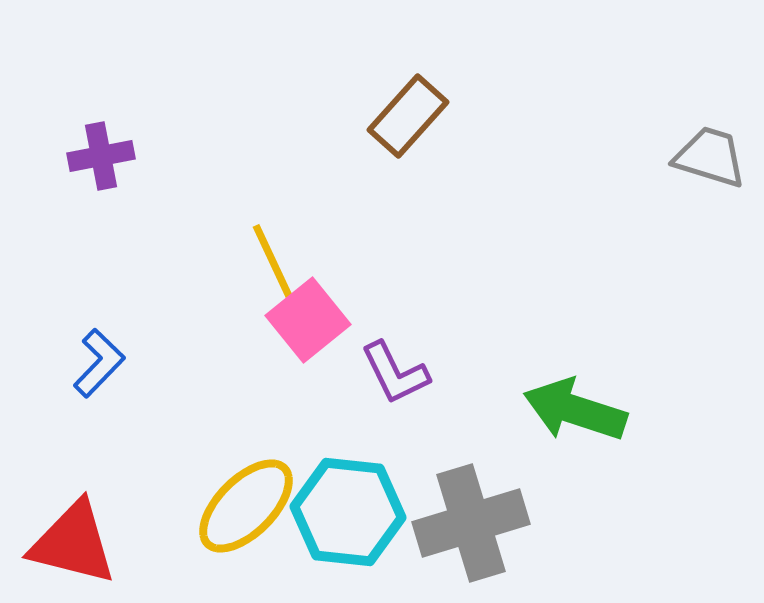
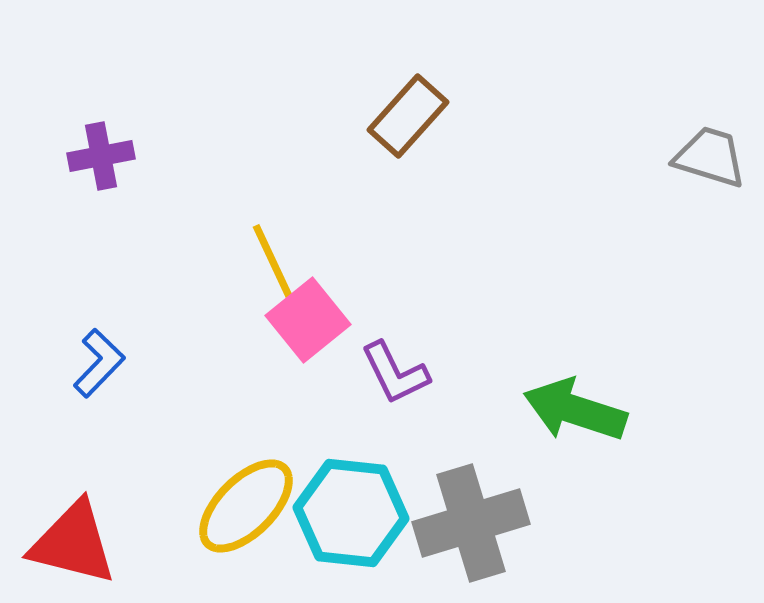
cyan hexagon: moved 3 px right, 1 px down
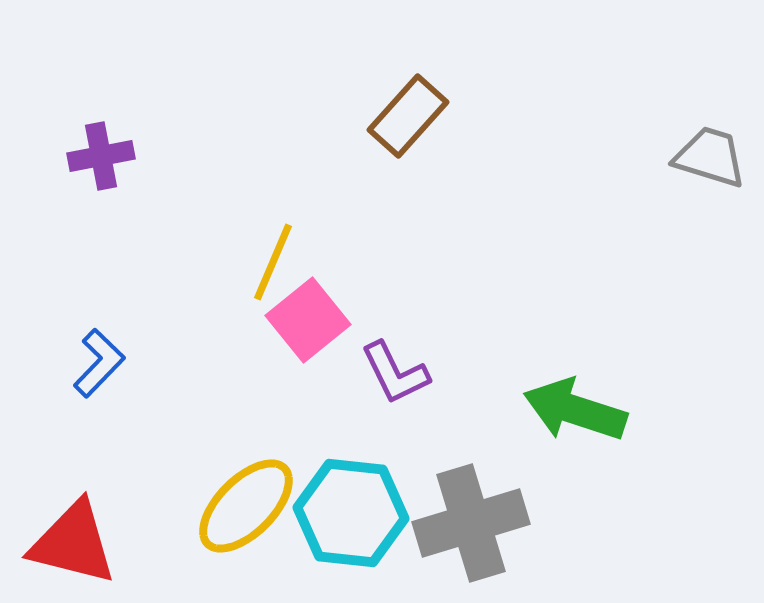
yellow line: rotated 48 degrees clockwise
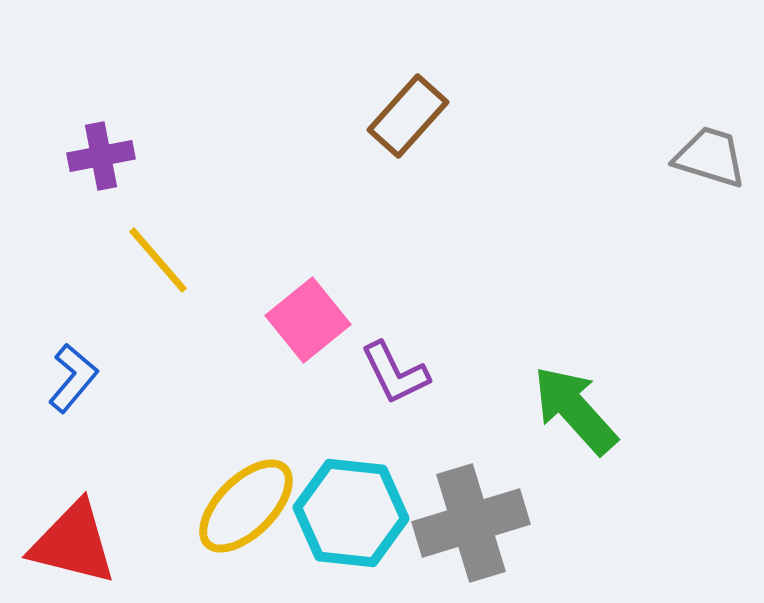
yellow line: moved 115 px left, 2 px up; rotated 64 degrees counterclockwise
blue L-shape: moved 26 px left, 15 px down; rotated 4 degrees counterclockwise
green arrow: rotated 30 degrees clockwise
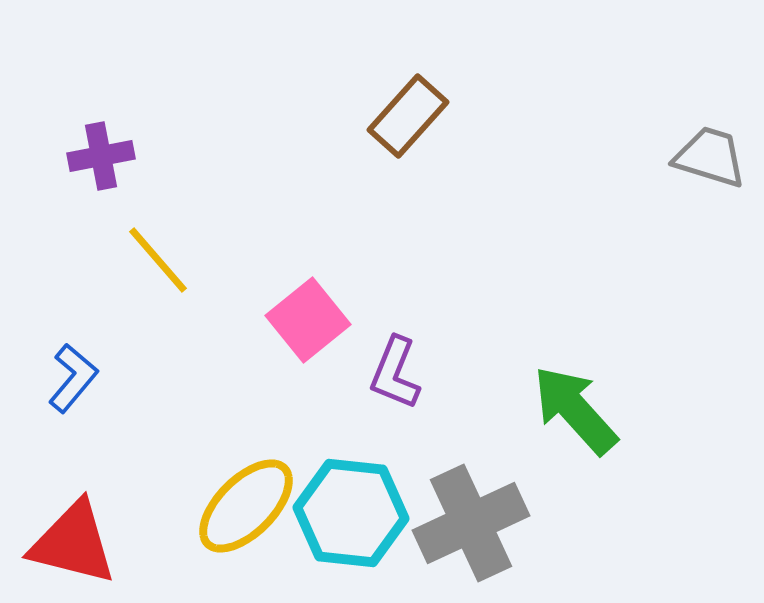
purple L-shape: rotated 48 degrees clockwise
gray cross: rotated 8 degrees counterclockwise
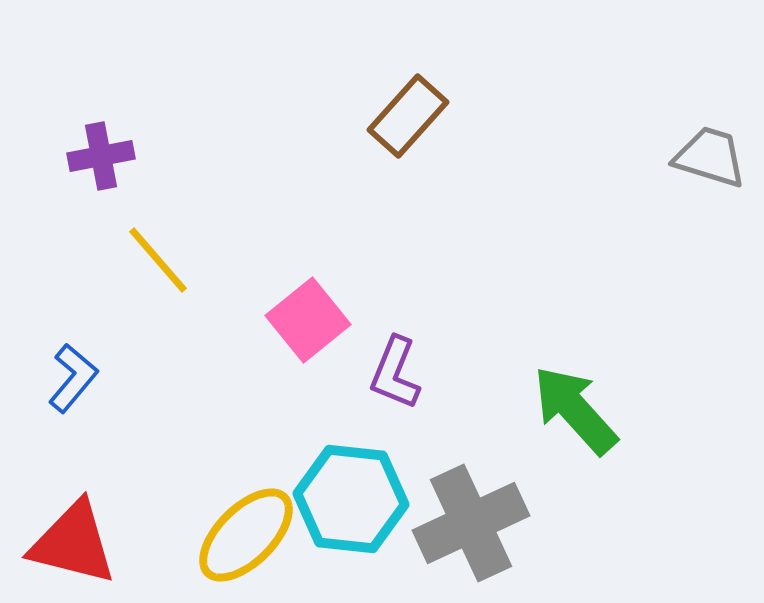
yellow ellipse: moved 29 px down
cyan hexagon: moved 14 px up
